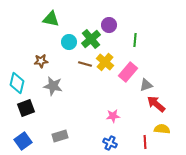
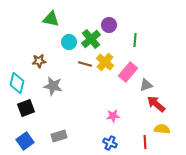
brown star: moved 2 px left
gray rectangle: moved 1 px left
blue square: moved 2 px right
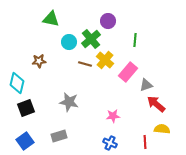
purple circle: moved 1 px left, 4 px up
yellow cross: moved 2 px up
gray star: moved 16 px right, 16 px down
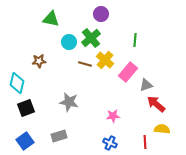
purple circle: moved 7 px left, 7 px up
green cross: moved 1 px up
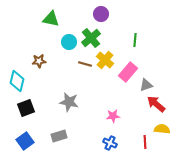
cyan diamond: moved 2 px up
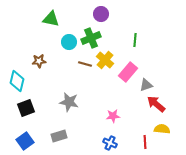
green cross: rotated 18 degrees clockwise
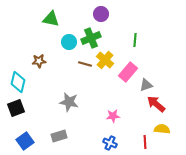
cyan diamond: moved 1 px right, 1 px down
black square: moved 10 px left
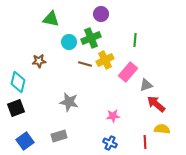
yellow cross: rotated 24 degrees clockwise
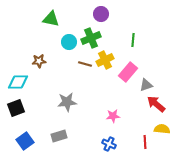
green line: moved 2 px left
cyan diamond: rotated 75 degrees clockwise
gray star: moved 2 px left; rotated 18 degrees counterclockwise
blue cross: moved 1 px left, 1 px down
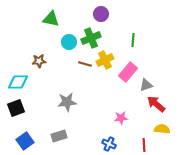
pink star: moved 8 px right, 2 px down
red line: moved 1 px left, 3 px down
